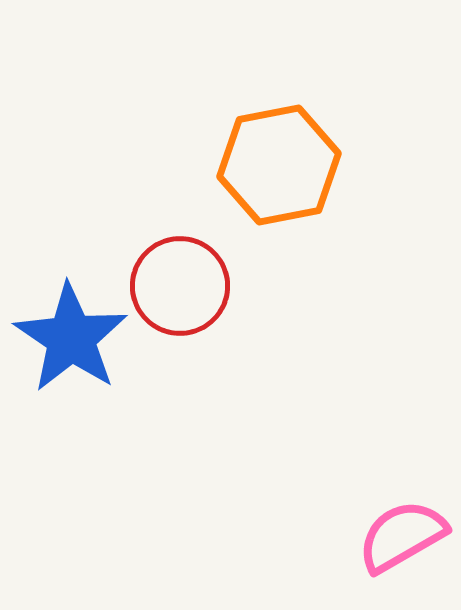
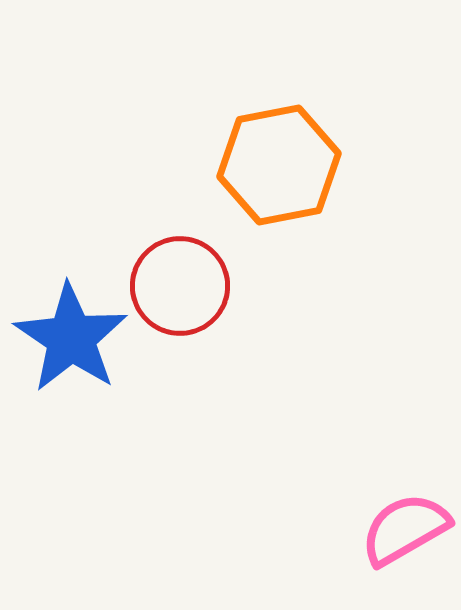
pink semicircle: moved 3 px right, 7 px up
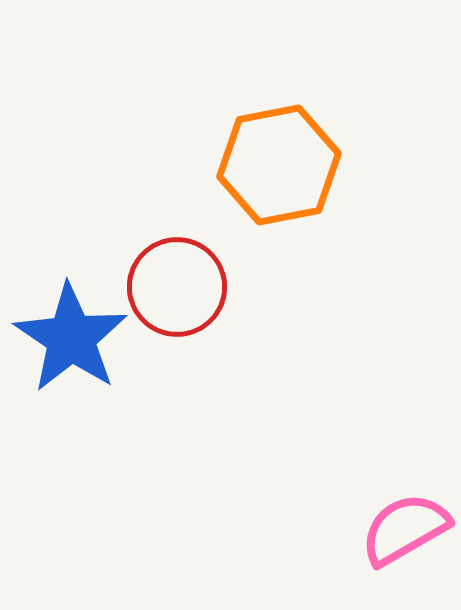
red circle: moved 3 px left, 1 px down
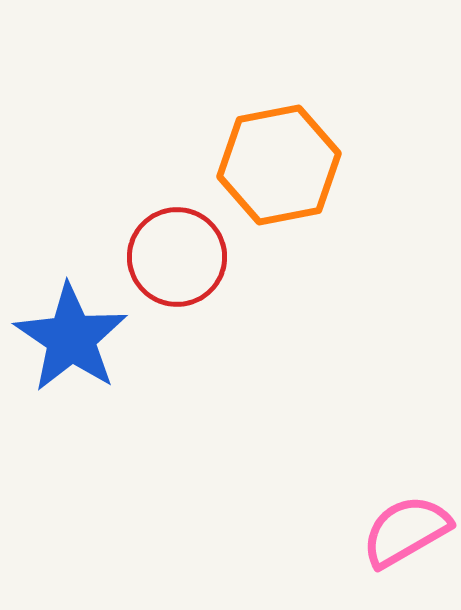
red circle: moved 30 px up
pink semicircle: moved 1 px right, 2 px down
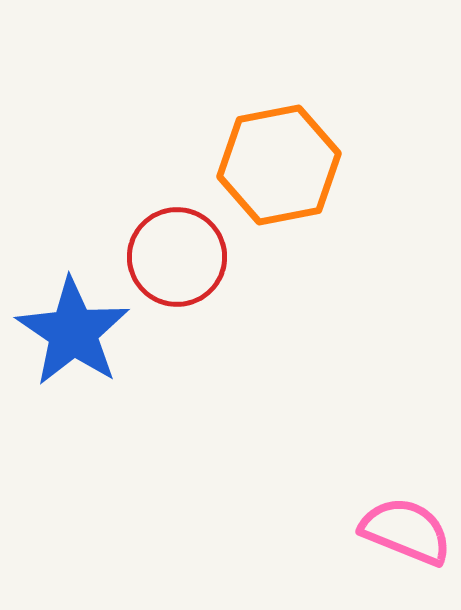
blue star: moved 2 px right, 6 px up
pink semicircle: rotated 52 degrees clockwise
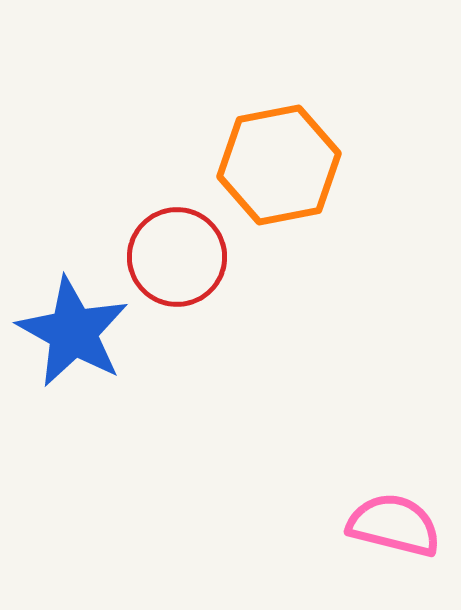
blue star: rotated 5 degrees counterclockwise
pink semicircle: moved 12 px left, 6 px up; rotated 8 degrees counterclockwise
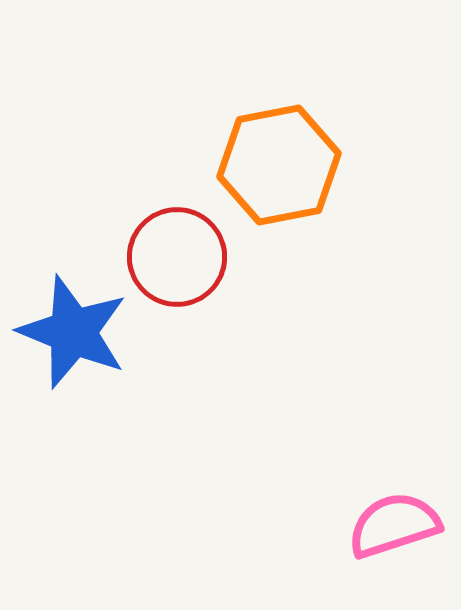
blue star: rotated 7 degrees counterclockwise
pink semicircle: rotated 32 degrees counterclockwise
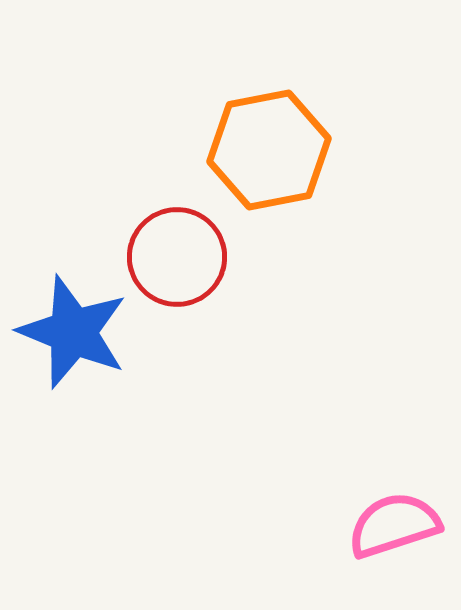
orange hexagon: moved 10 px left, 15 px up
